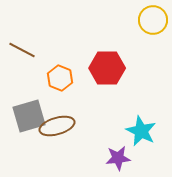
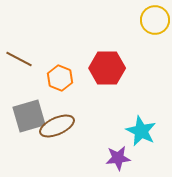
yellow circle: moved 2 px right
brown line: moved 3 px left, 9 px down
brown ellipse: rotated 8 degrees counterclockwise
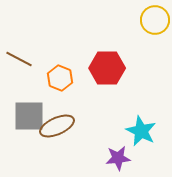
gray square: rotated 16 degrees clockwise
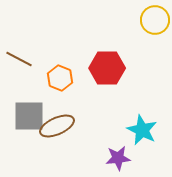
cyan star: moved 1 px right, 1 px up
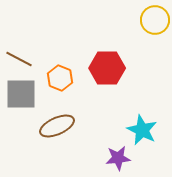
gray square: moved 8 px left, 22 px up
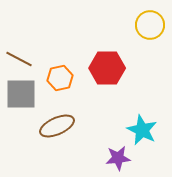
yellow circle: moved 5 px left, 5 px down
orange hexagon: rotated 25 degrees clockwise
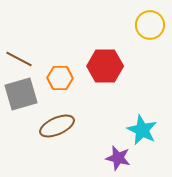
red hexagon: moved 2 px left, 2 px up
orange hexagon: rotated 15 degrees clockwise
gray square: rotated 16 degrees counterclockwise
purple star: rotated 20 degrees clockwise
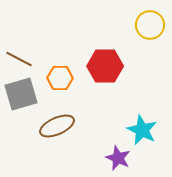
purple star: rotated 10 degrees clockwise
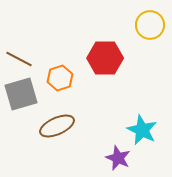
red hexagon: moved 8 px up
orange hexagon: rotated 20 degrees counterclockwise
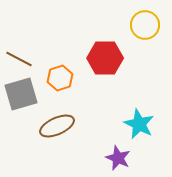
yellow circle: moved 5 px left
cyan star: moved 3 px left, 6 px up
